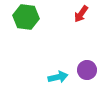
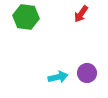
purple circle: moved 3 px down
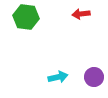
red arrow: rotated 48 degrees clockwise
purple circle: moved 7 px right, 4 px down
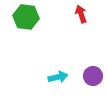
red arrow: rotated 78 degrees clockwise
purple circle: moved 1 px left, 1 px up
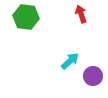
cyan arrow: moved 12 px right, 16 px up; rotated 30 degrees counterclockwise
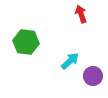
green hexagon: moved 25 px down
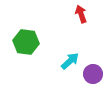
purple circle: moved 2 px up
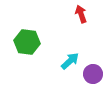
green hexagon: moved 1 px right
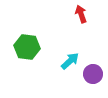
green hexagon: moved 5 px down
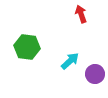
purple circle: moved 2 px right
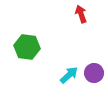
cyan arrow: moved 1 px left, 14 px down
purple circle: moved 1 px left, 1 px up
